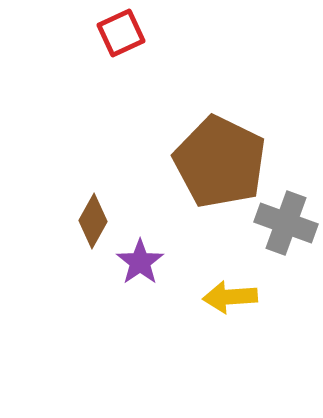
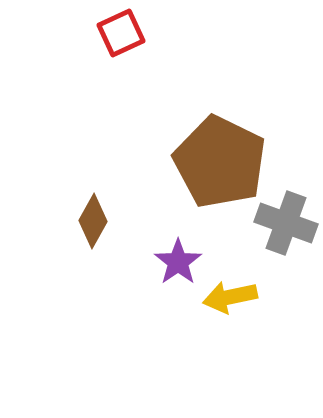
purple star: moved 38 px right
yellow arrow: rotated 8 degrees counterclockwise
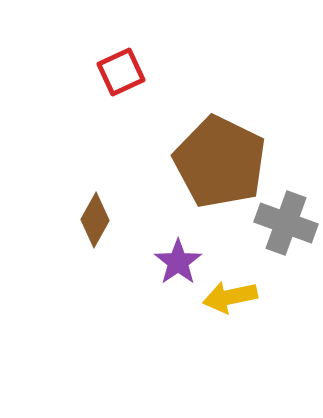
red square: moved 39 px down
brown diamond: moved 2 px right, 1 px up
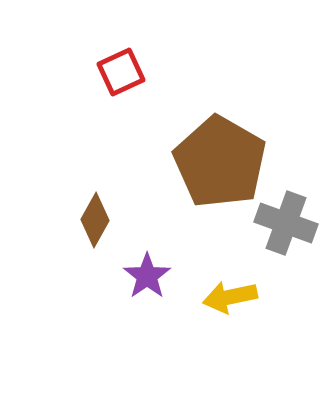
brown pentagon: rotated 4 degrees clockwise
purple star: moved 31 px left, 14 px down
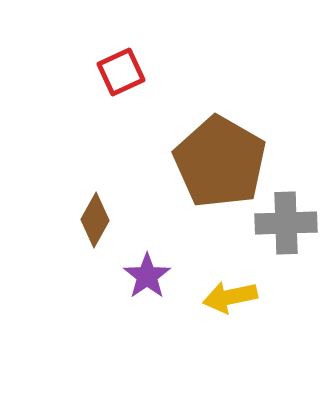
gray cross: rotated 22 degrees counterclockwise
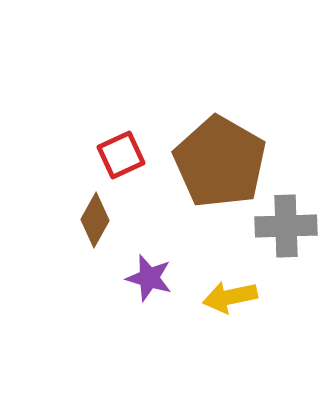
red square: moved 83 px down
gray cross: moved 3 px down
purple star: moved 2 px right, 2 px down; rotated 21 degrees counterclockwise
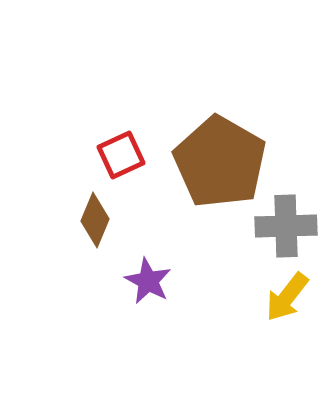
brown diamond: rotated 6 degrees counterclockwise
purple star: moved 1 px left, 3 px down; rotated 12 degrees clockwise
yellow arrow: moved 57 px right; rotated 40 degrees counterclockwise
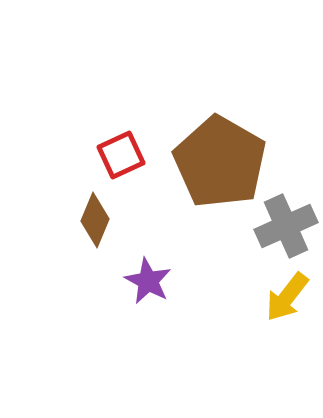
gray cross: rotated 22 degrees counterclockwise
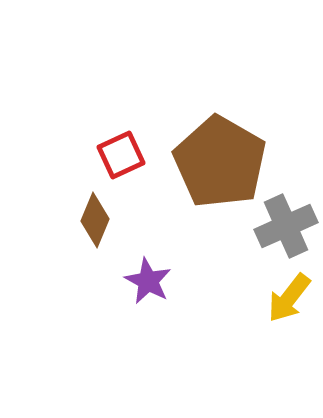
yellow arrow: moved 2 px right, 1 px down
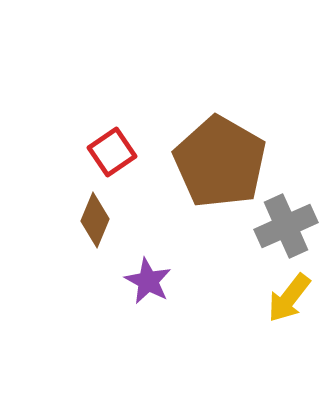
red square: moved 9 px left, 3 px up; rotated 9 degrees counterclockwise
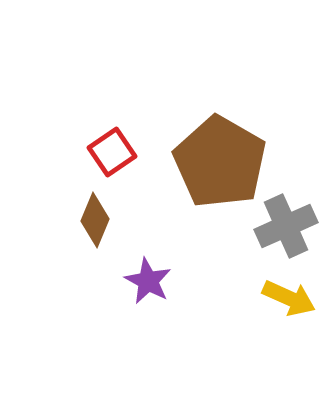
yellow arrow: rotated 104 degrees counterclockwise
